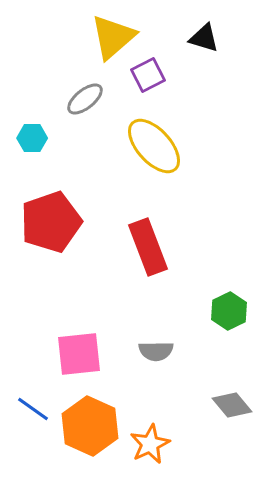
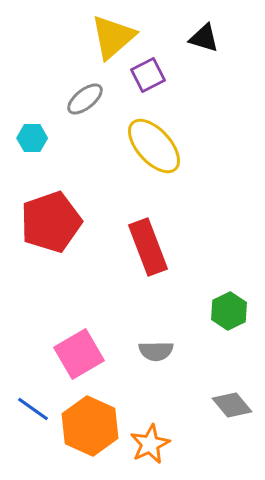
pink square: rotated 24 degrees counterclockwise
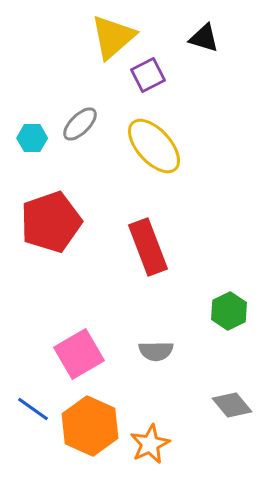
gray ellipse: moved 5 px left, 25 px down; rotated 6 degrees counterclockwise
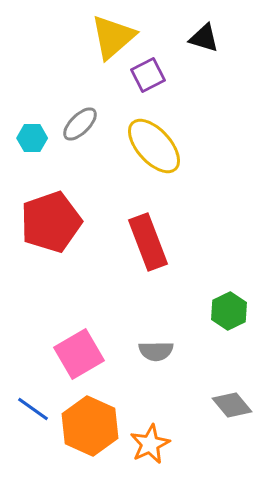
red rectangle: moved 5 px up
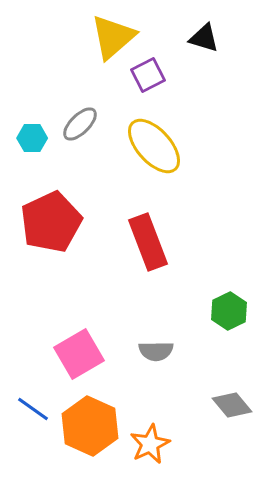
red pentagon: rotated 6 degrees counterclockwise
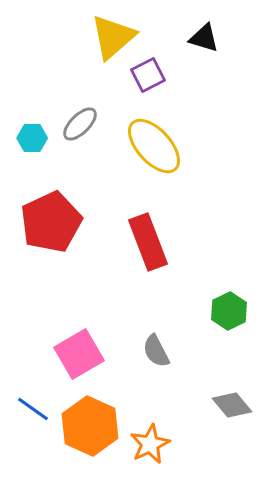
gray semicircle: rotated 64 degrees clockwise
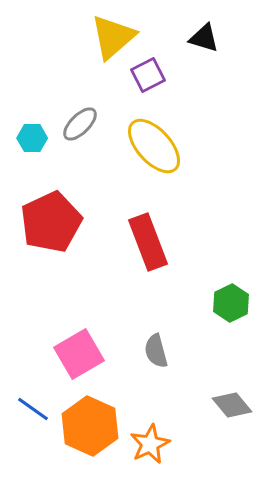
green hexagon: moved 2 px right, 8 px up
gray semicircle: rotated 12 degrees clockwise
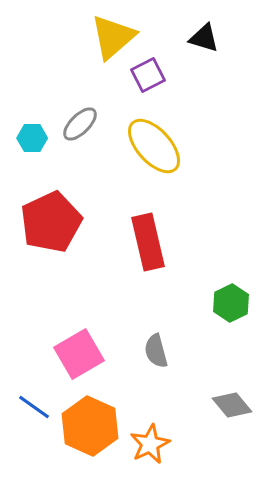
red rectangle: rotated 8 degrees clockwise
blue line: moved 1 px right, 2 px up
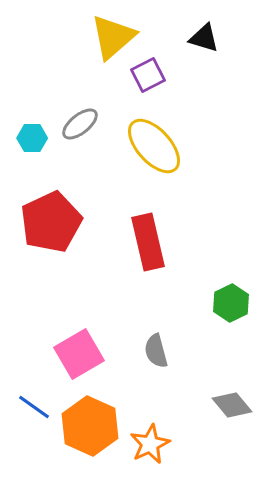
gray ellipse: rotated 6 degrees clockwise
